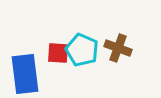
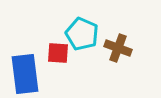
cyan pentagon: moved 16 px up
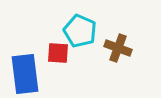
cyan pentagon: moved 2 px left, 3 px up
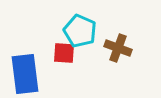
red square: moved 6 px right
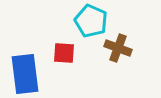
cyan pentagon: moved 11 px right, 10 px up
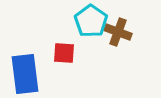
cyan pentagon: rotated 12 degrees clockwise
brown cross: moved 16 px up
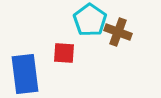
cyan pentagon: moved 1 px left, 1 px up
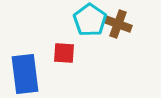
brown cross: moved 8 px up
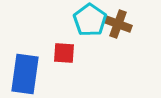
blue rectangle: rotated 15 degrees clockwise
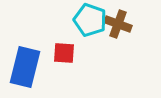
cyan pentagon: rotated 16 degrees counterclockwise
blue rectangle: moved 7 px up; rotated 6 degrees clockwise
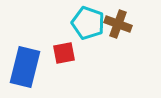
cyan pentagon: moved 2 px left, 3 px down
red square: rotated 15 degrees counterclockwise
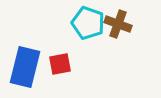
red square: moved 4 px left, 11 px down
